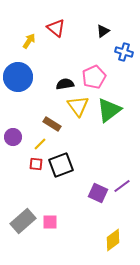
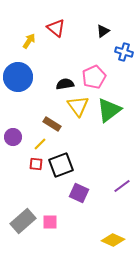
purple square: moved 19 px left
yellow diamond: rotated 60 degrees clockwise
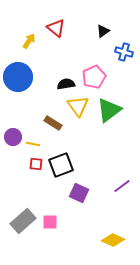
black semicircle: moved 1 px right
brown rectangle: moved 1 px right, 1 px up
yellow line: moved 7 px left; rotated 56 degrees clockwise
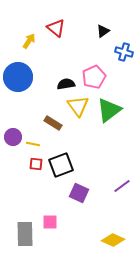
gray rectangle: moved 2 px right, 13 px down; rotated 50 degrees counterclockwise
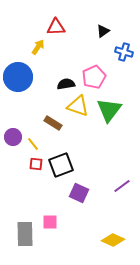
red triangle: moved 1 px up; rotated 42 degrees counterclockwise
yellow arrow: moved 9 px right, 6 px down
yellow triangle: rotated 35 degrees counterclockwise
green triangle: rotated 16 degrees counterclockwise
yellow line: rotated 40 degrees clockwise
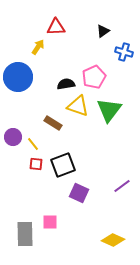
black square: moved 2 px right
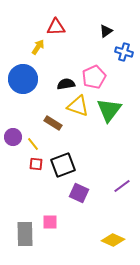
black triangle: moved 3 px right
blue circle: moved 5 px right, 2 px down
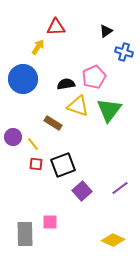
purple line: moved 2 px left, 2 px down
purple square: moved 3 px right, 2 px up; rotated 24 degrees clockwise
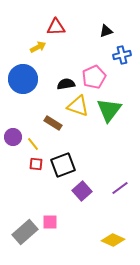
black triangle: rotated 16 degrees clockwise
yellow arrow: rotated 28 degrees clockwise
blue cross: moved 2 px left, 3 px down; rotated 30 degrees counterclockwise
gray rectangle: moved 2 px up; rotated 50 degrees clockwise
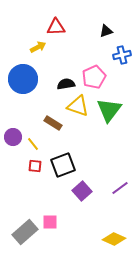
red square: moved 1 px left, 2 px down
yellow diamond: moved 1 px right, 1 px up
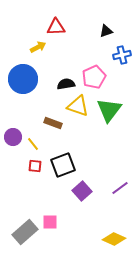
brown rectangle: rotated 12 degrees counterclockwise
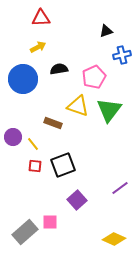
red triangle: moved 15 px left, 9 px up
black semicircle: moved 7 px left, 15 px up
purple square: moved 5 px left, 9 px down
